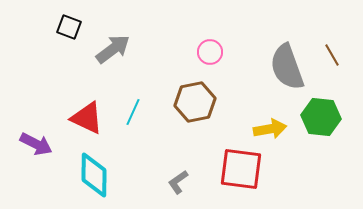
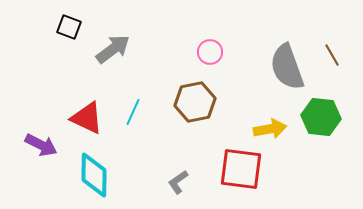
purple arrow: moved 5 px right, 1 px down
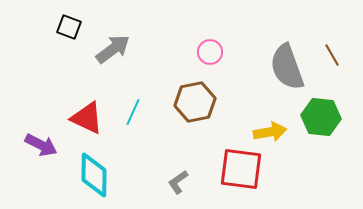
yellow arrow: moved 3 px down
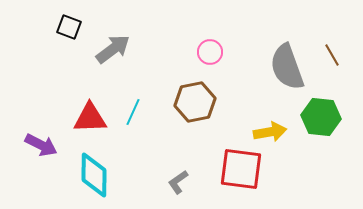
red triangle: moved 3 px right; rotated 27 degrees counterclockwise
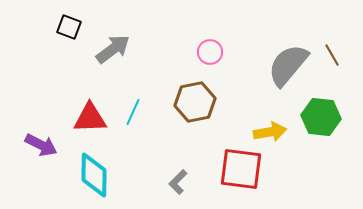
gray semicircle: moved 1 px right, 2 px up; rotated 60 degrees clockwise
gray L-shape: rotated 10 degrees counterclockwise
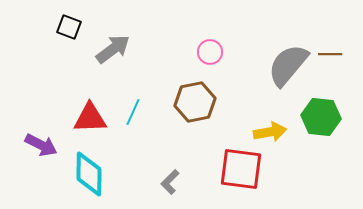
brown line: moved 2 px left, 1 px up; rotated 60 degrees counterclockwise
cyan diamond: moved 5 px left, 1 px up
gray L-shape: moved 8 px left
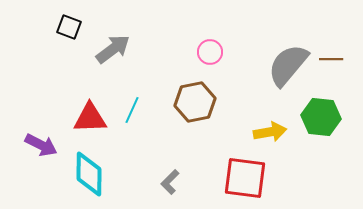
brown line: moved 1 px right, 5 px down
cyan line: moved 1 px left, 2 px up
red square: moved 4 px right, 9 px down
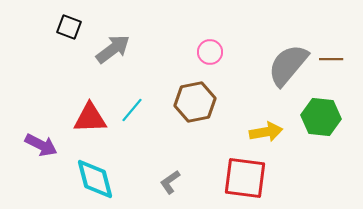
cyan line: rotated 16 degrees clockwise
yellow arrow: moved 4 px left
cyan diamond: moved 6 px right, 5 px down; rotated 15 degrees counterclockwise
gray L-shape: rotated 10 degrees clockwise
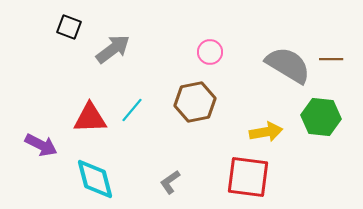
gray semicircle: rotated 81 degrees clockwise
red square: moved 3 px right, 1 px up
